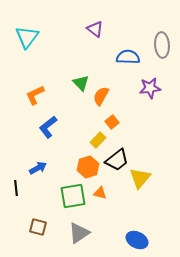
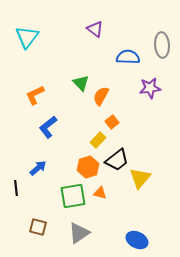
blue arrow: rotated 12 degrees counterclockwise
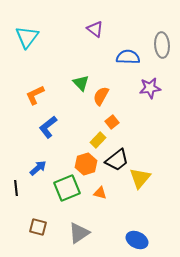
orange hexagon: moved 2 px left, 3 px up
green square: moved 6 px left, 8 px up; rotated 12 degrees counterclockwise
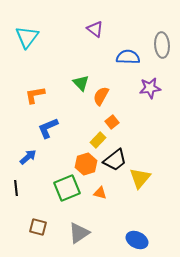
orange L-shape: rotated 15 degrees clockwise
blue L-shape: moved 1 px down; rotated 15 degrees clockwise
black trapezoid: moved 2 px left
blue arrow: moved 10 px left, 11 px up
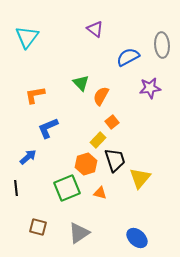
blue semicircle: rotated 30 degrees counterclockwise
black trapezoid: rotated 70 degrees counterclockwise
blue ellipse: moved 2 px up; rotated 15 degrees clockwise
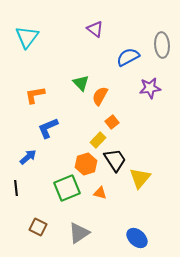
orange semicircle: moved 1 px left
black trapezoid: rotated 15 degrees counterclockwise
brown square: rotated 12 degrees clockwise
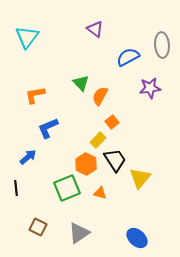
orange hexagon: rotated 15 degrees counterclockwise
